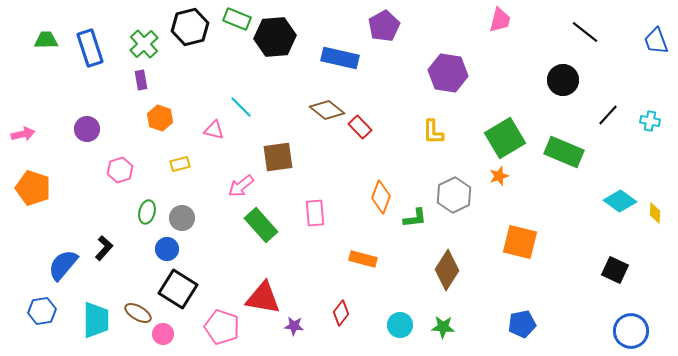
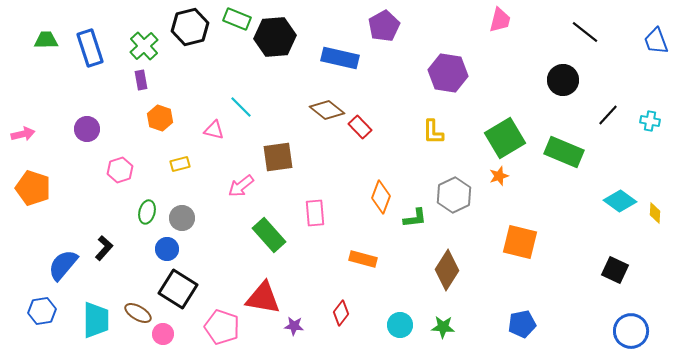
green cross at (144, 44): moved 2 px down
green rectangle at (261, 225): moved 8 px right, 10 px down
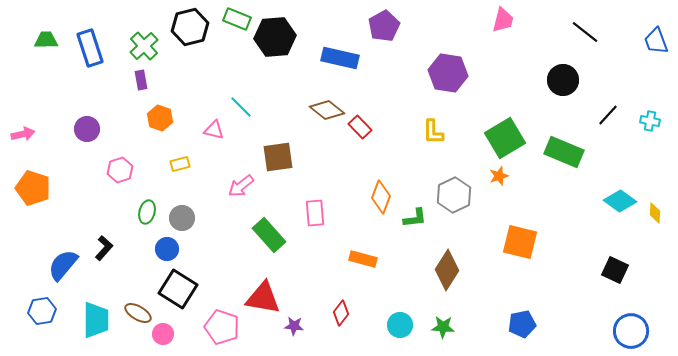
pink trapezoid at (500, 20): moved 3 px right
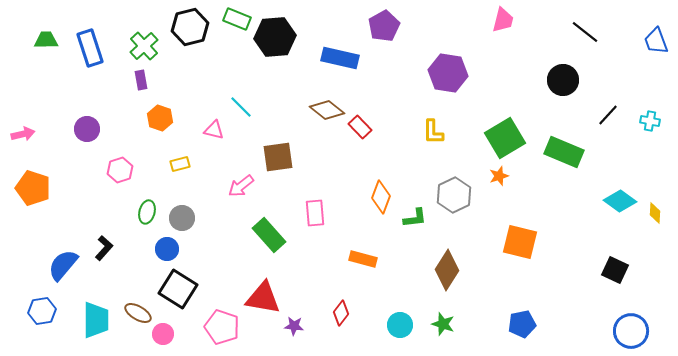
green star at (443, 327): moved 3 px up; rotated 15 degrees clockwise
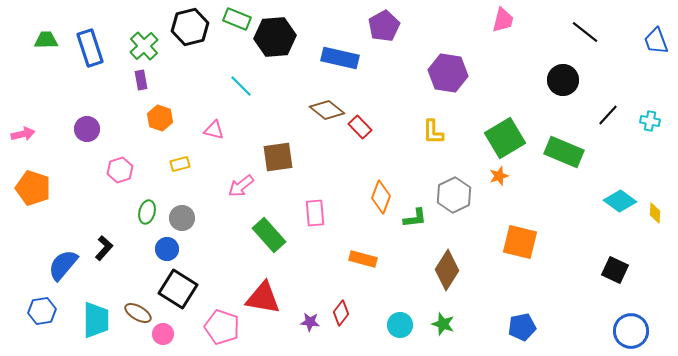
cyan line at (241, 107): moved 21 px up
blue pentagon at (522, 324): moved 3 px down
purple star at (294, 326): moved 16 px right, 4 px up
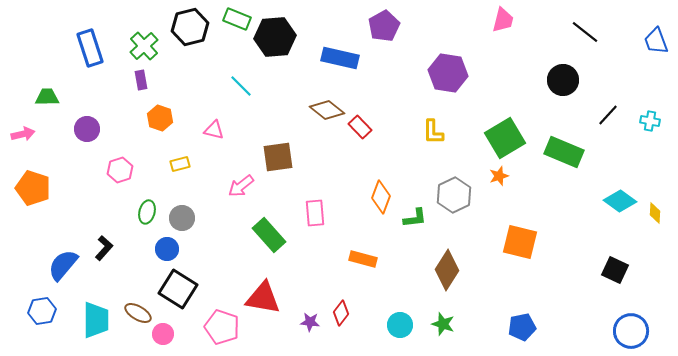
green trapezoid at (46, 40): moved 1 px right, 57 px down
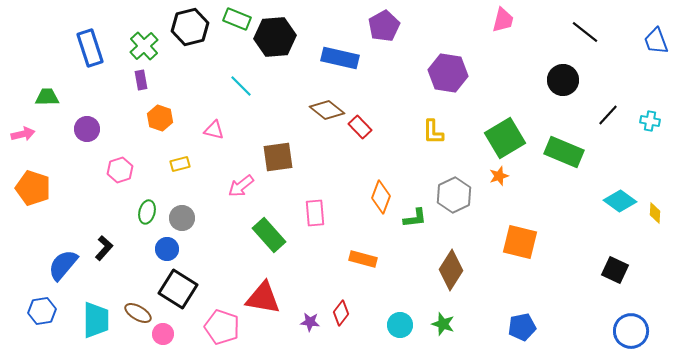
brown diamond at (447, 270): moved 4 px right
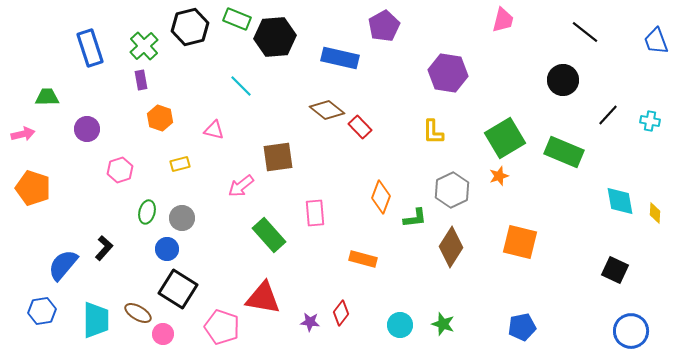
gray hexagon at (454, 195): moved 2 px left, 5 px up
cyan diamond at (620, 201): rotated 44 degrees clockwise
brown diamond at (451, 270): moved 23 px up
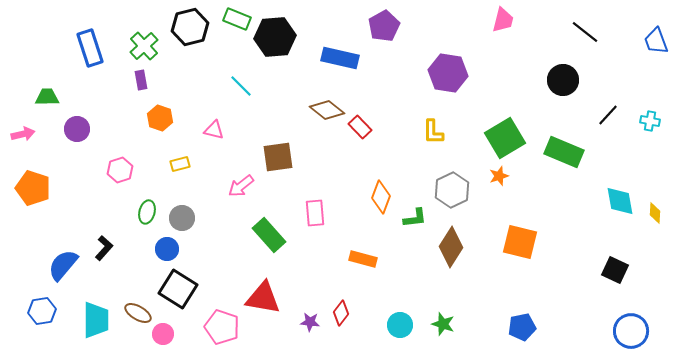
purple circle at (87, 129): moved 10 px left
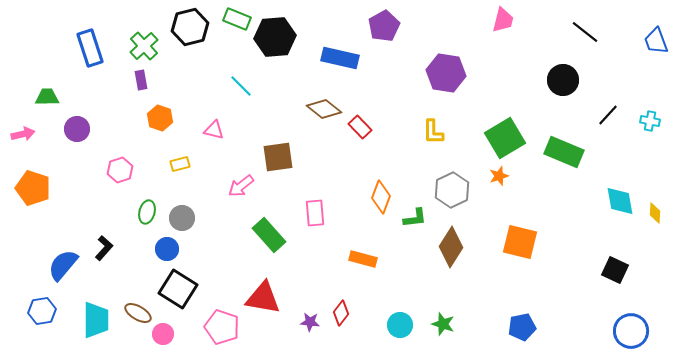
purple hexagon at (448, 73): moved 2 px left
brown diamond at (327, 110): moved 3 px left, 1 px up
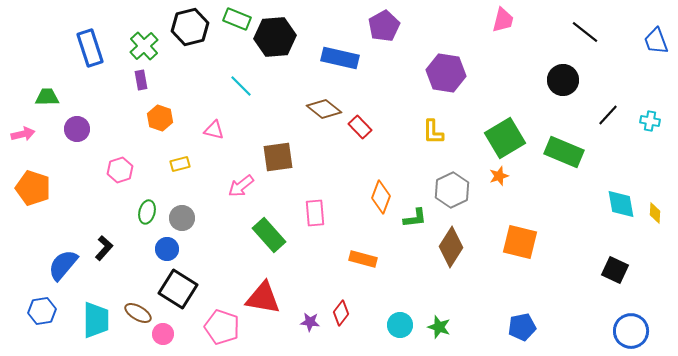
cyan diamond at (620, 201): moved 1 px right, 3 px down
green star at (443, 324): moved 4 px left, 3 px down
